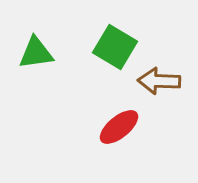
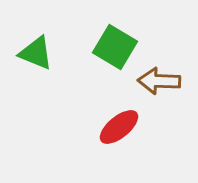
green triangle: rotated 30 degrees clockwise
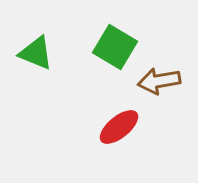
brown arrow: rotated 12 degrees counterclockwise
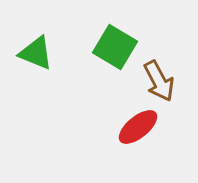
brown arrow: rotated 108 degrees counterclockwise
red ellipse: moved 19 px right
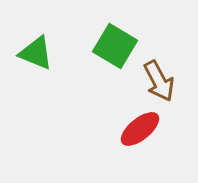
green square: moved 1 px up
red ellipse: moved 2 px right, 2 px down
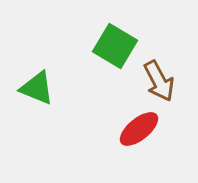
green triangle: moved 1 px right, 35 px down
red ellipse: moved 1 px left
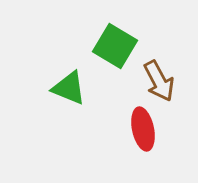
green triangle: moved 32 px right
red ellipse: moved 4 px right; rotated 63 degrees counterclockwise
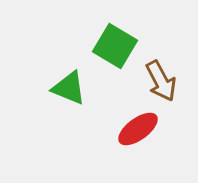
brown arrow: moved 2 px right
red ellipse: moved 5 px left; rotated 66 degrees clockwise
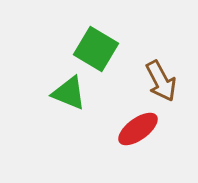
green square: moved 19 px left, 3 px down
green triangle: moved 5 px down
